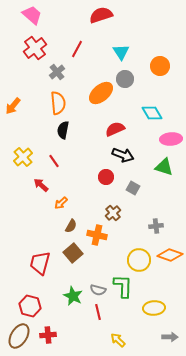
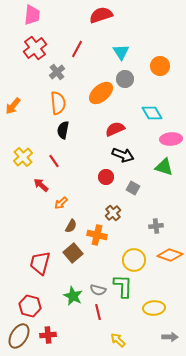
pink trapezoid at (32, 15): rotated 55 degrees clockwise
yellow circle at (139, 260): moved 5 px left
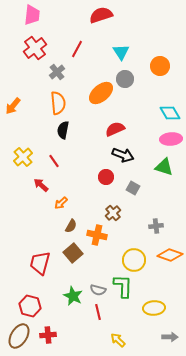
cyan diamond at (152, 113): moved 18 px right
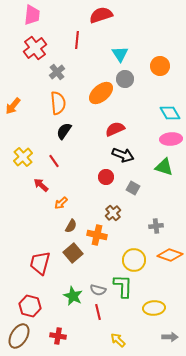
red line at (77, 49): moved 9 px up; rotated 24 degrees counterclockwise
cyan triangle at (121, 52): moved 1 px left, 2 px down
black semicircle at (63, 130): moved 1 px right, 1 px down; rotated 24 degrees clockwise
red cross at (48, 335): moved 10 px right, 1 px down; rotated 14 degrees clockwise
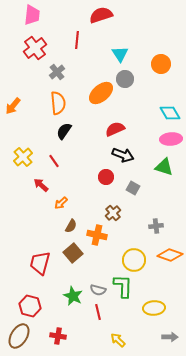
orange circle at (160, 66): moved 1 px right, 2 px up
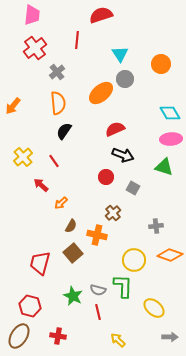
yellow ellipse at (154, 308): rotated 45 degrees clockwise
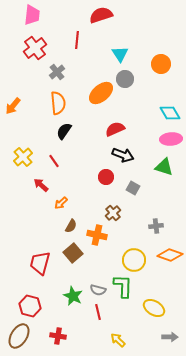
yellow ellipse at (154, 308): rotated 10 degrees counterclockwise
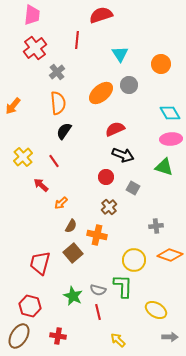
gray circle at (125, 79): moved 4 px right, 6 px down
brown cross at (113, 213): moved 4 px left, 6 px up
yellow ellipse at (154, 308): moved 2 px right, 2 px down
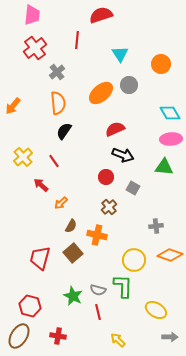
green triangle at (164, 167): rotated 12 degrees counterclockwise
red trapezoid at (40, 263): moved 5 px up
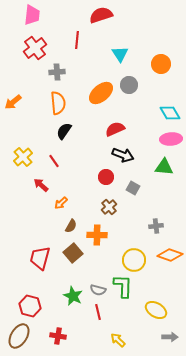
gray cross at (57, 72): rotated 35 degrees clockwise
orange arrow at (13, 106): moved 4 px up; rotated 12 degrees clockwise
orange cross at (97, 235): rotated 12 degrees counterclockwise
